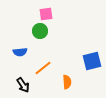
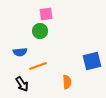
orange line: moved 5 px left, 2 px up; rotated 18 degrees clockwise
black arrow: moved 1 px left, 1 px up
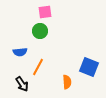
pink square: moved 1 px left, 2 px up
blue square: moved 3 px left, 6 px down; rotated 36 degrees clockwise
orange line: moved 1 px down; rotated 42 degrees counterclockwise
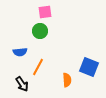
orange semicircle: moved 2 px up
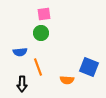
pink square: moved 1 px left, 2 px down
green circle: moved 1 px right, 2 px down
orange line: rotated 48 degrees counterclockwise
orange semicircle: rotated 96 degrees clockwise
black arrow: rotated 35 degrees clockwise
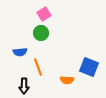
pink square: rotated 24 degrees counterclockwise
black arrow: moved 2 px right, 2 px down
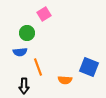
green circle: moved 14 px left
orange semicircle: moved 2 px left
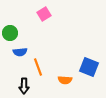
green circle: moved 17 px left
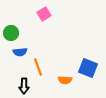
green circle: moved 1 px right
blue square: moved 1 px left, 1 px down
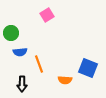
pink square: moved 3 px right, 1 px down
orange line: moved 1 px right, 3 px up
black arrow: moved 2 px left, 2 px up
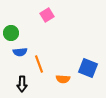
orange semicircle: moved 2 px left, 1 px up
